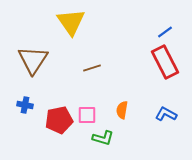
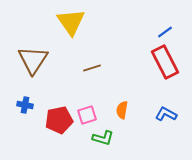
pink square: rotated 18 degrees counterclockwise
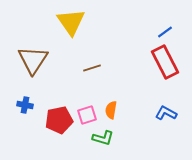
orange semicircle: moved 11 px left
blue L-shape: moved 1 px up
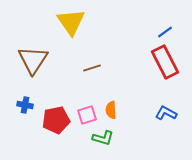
orange semicircle: rotated 12 degrees counterclockwise
red pentagon: moved 3 px left
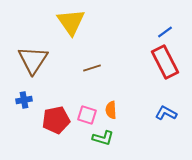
blue cross: moved 1 px left, 5 px up; rotated 21 degrees counterclockwise
pink square: rotated 36 degrees clockwise
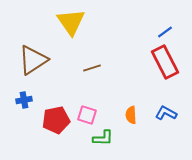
brown triangle: rotated 24 degrees clockwise
orange semicircle: moved 20 px right, 5 px down
green L-shape: rotated 15 degrees counterclockwise
